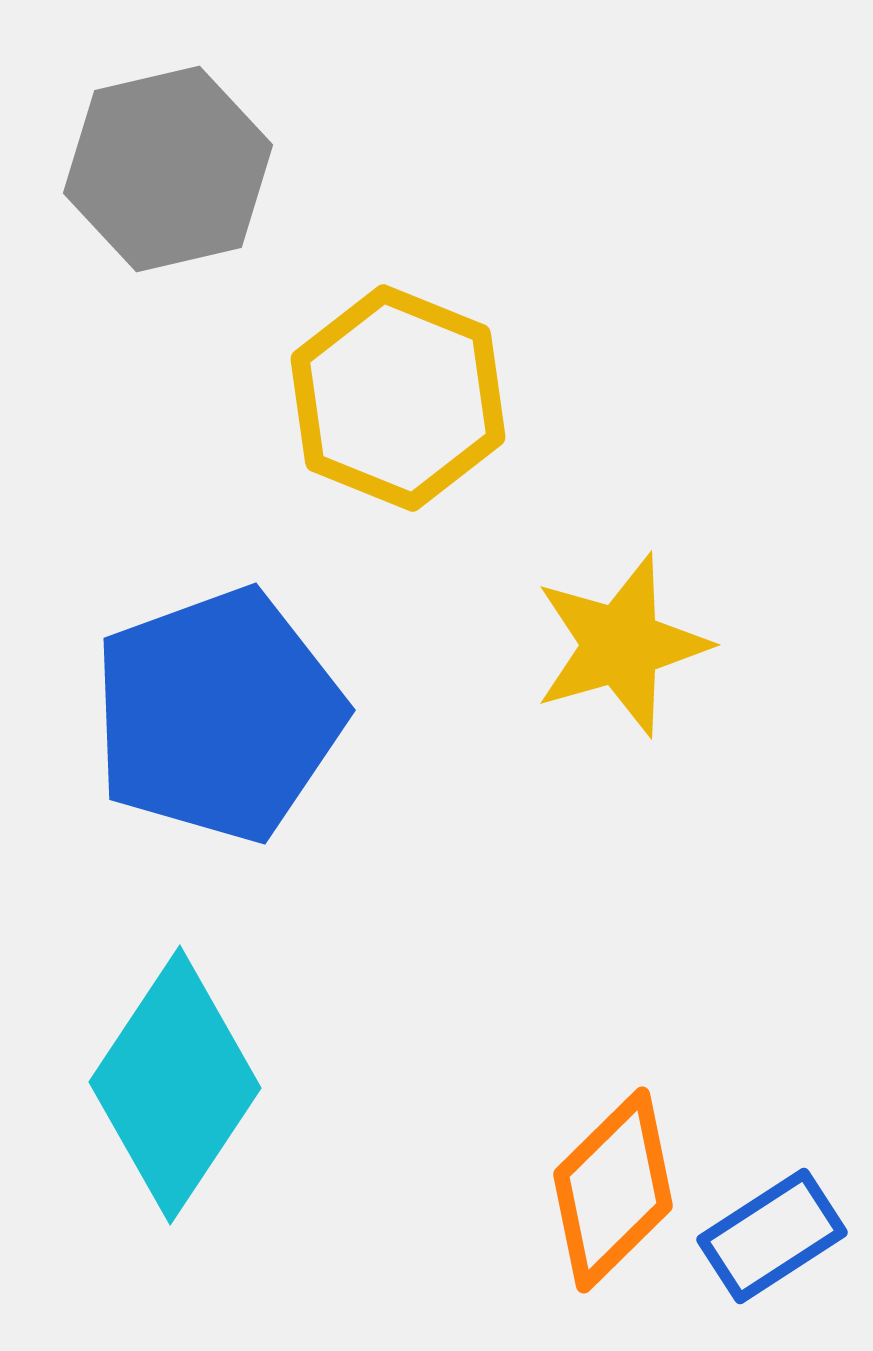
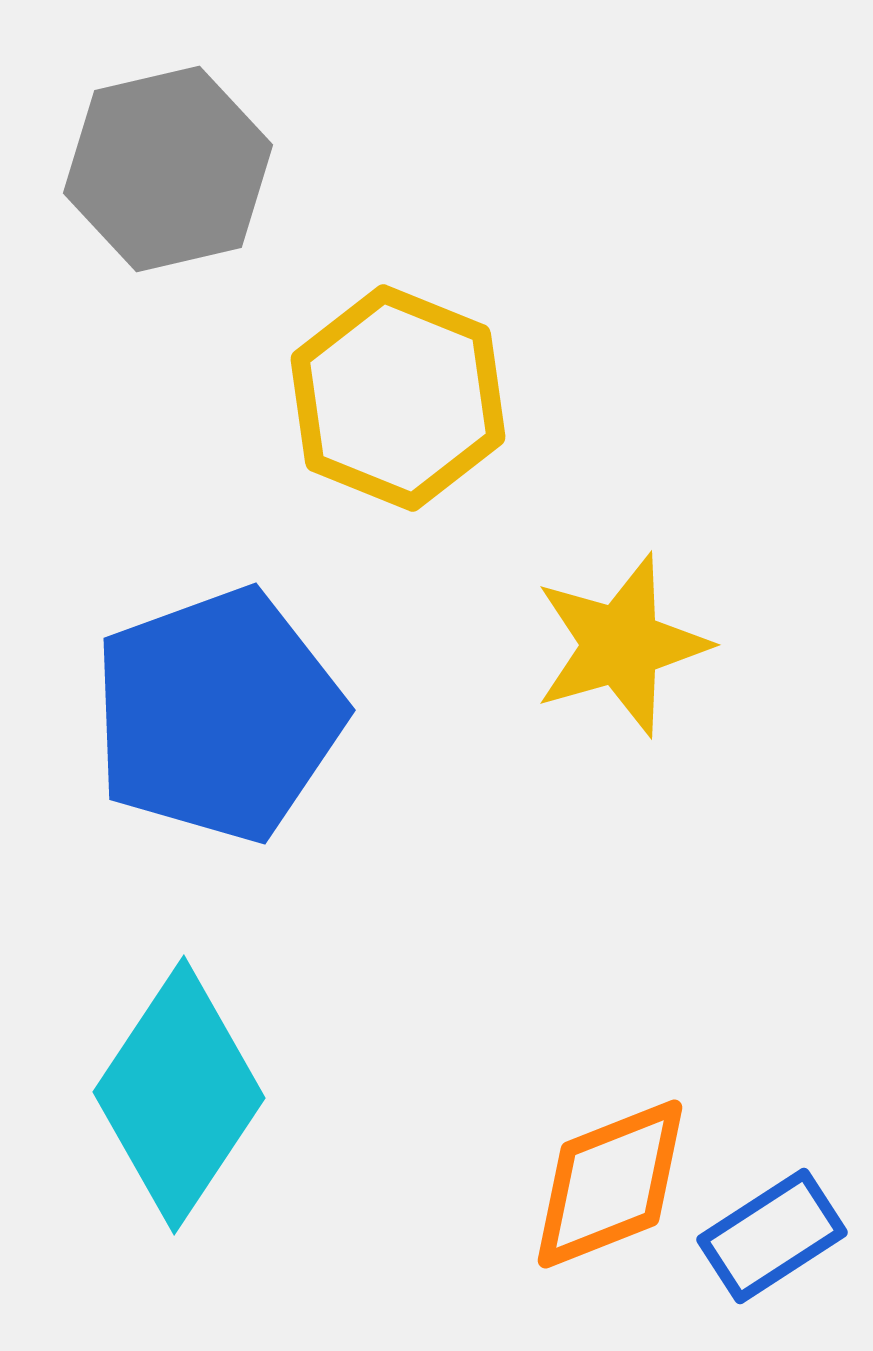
cyan diamond: moved 4 px right, 10 px down
orange diamond: moved 3 px left, 6 px up; rotated 23 degrees clockwise
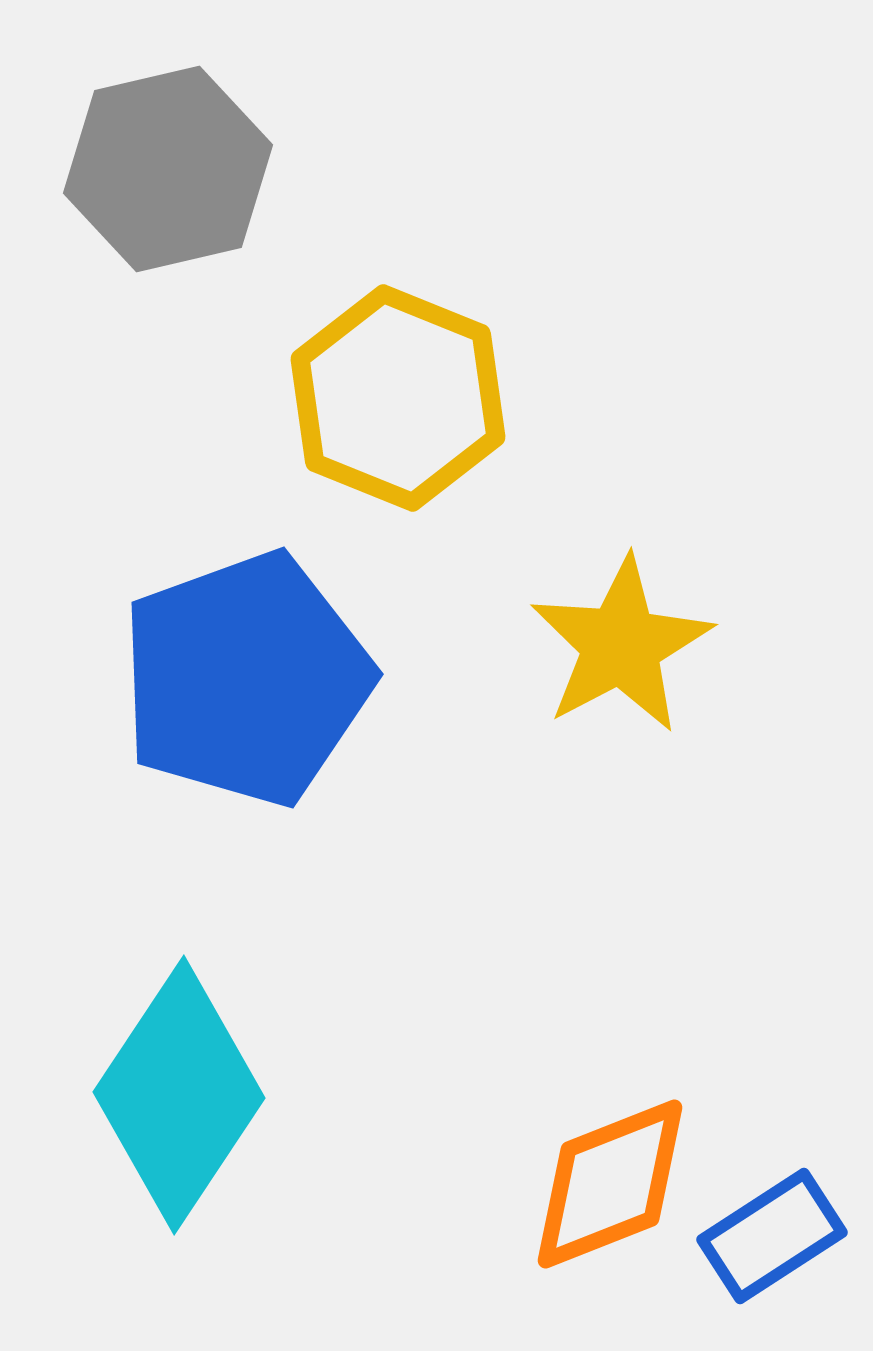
yellow star: rotated 12 degrees counterclockwise
blue pentagon: moved 28 px right, 36 px up
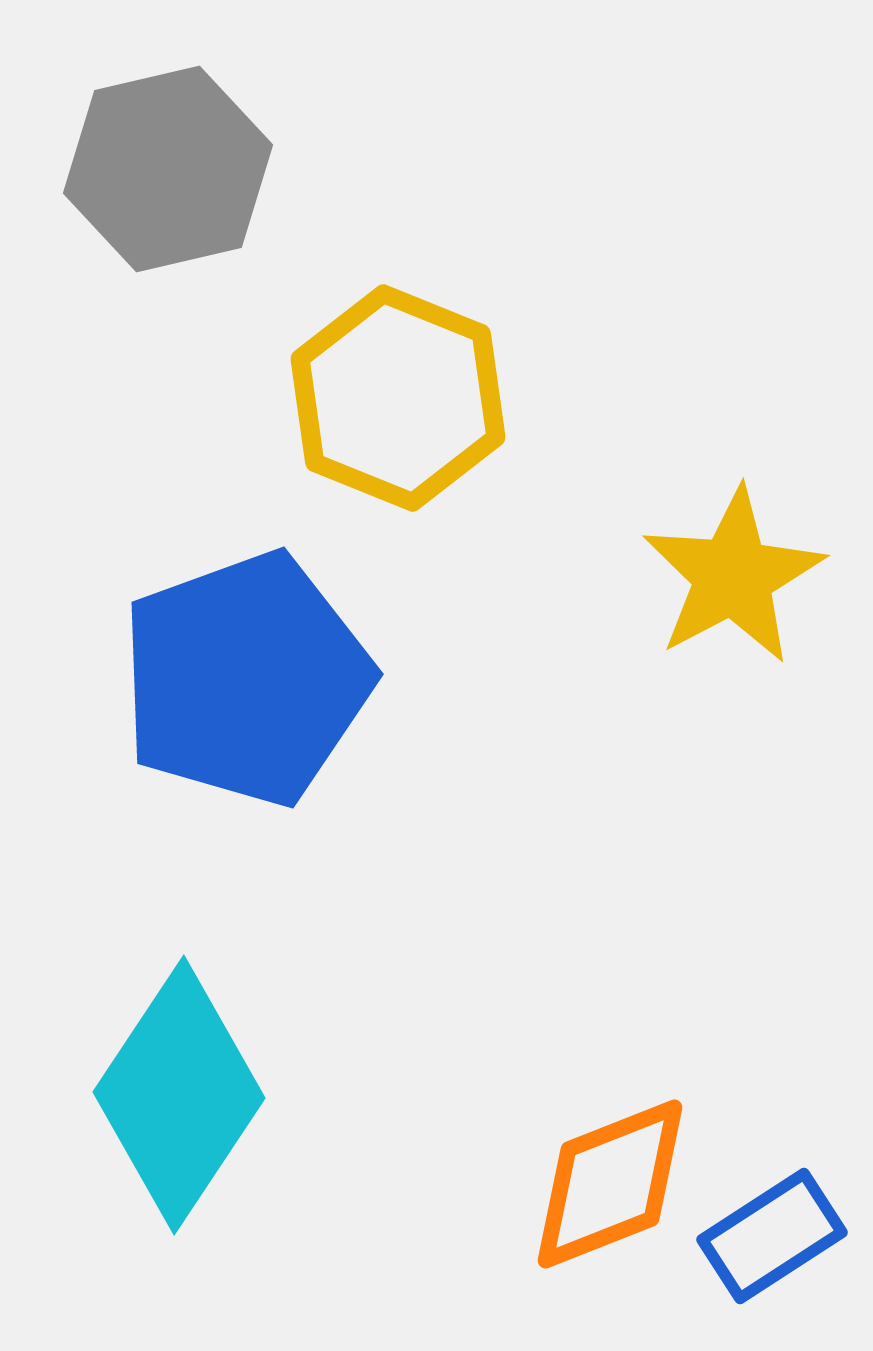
yellow star: moved 112 px right, 69 px up
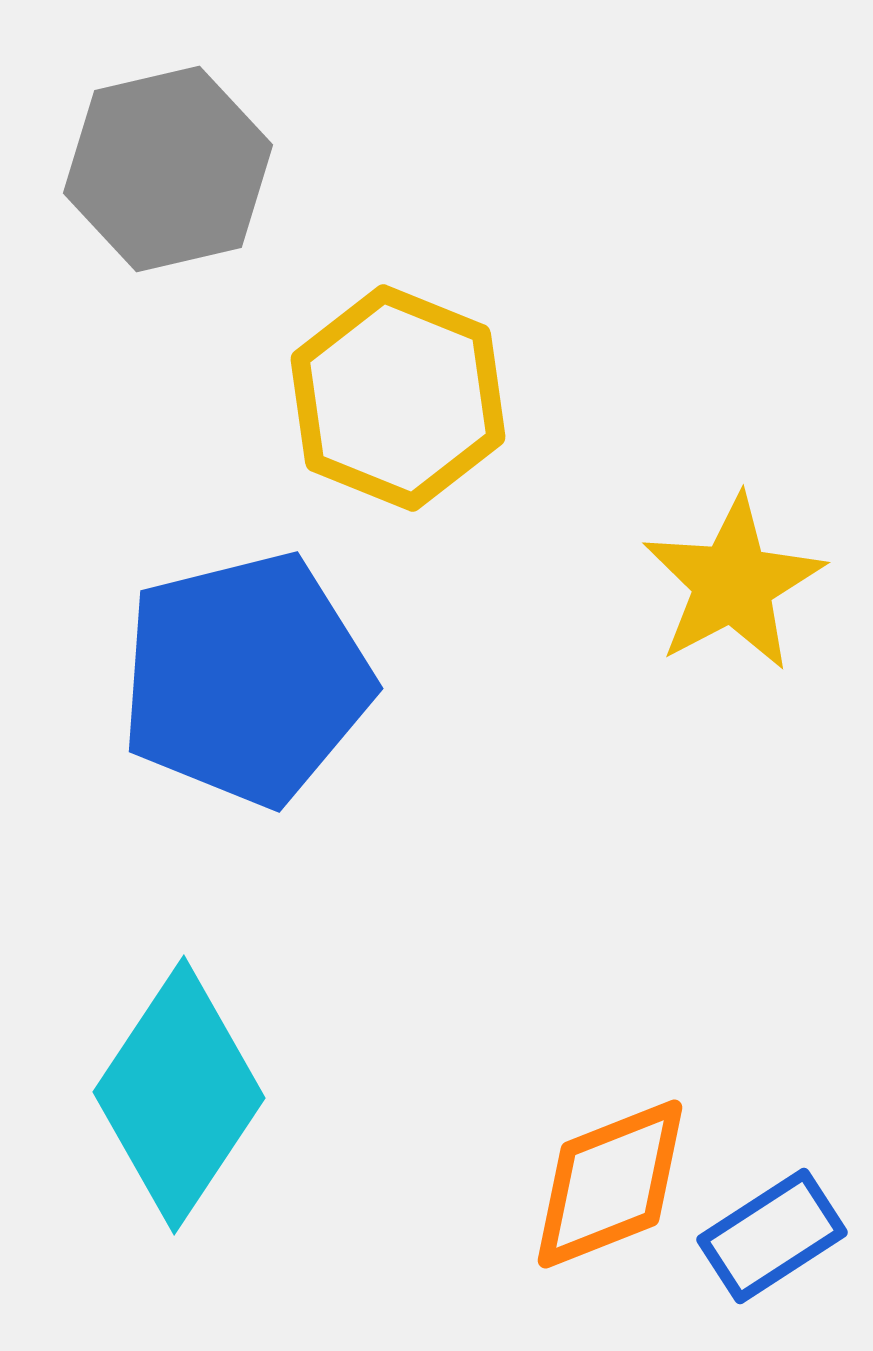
yellow star: moved 7 px down
blue pentagon: rotated 6 degrees clockwise
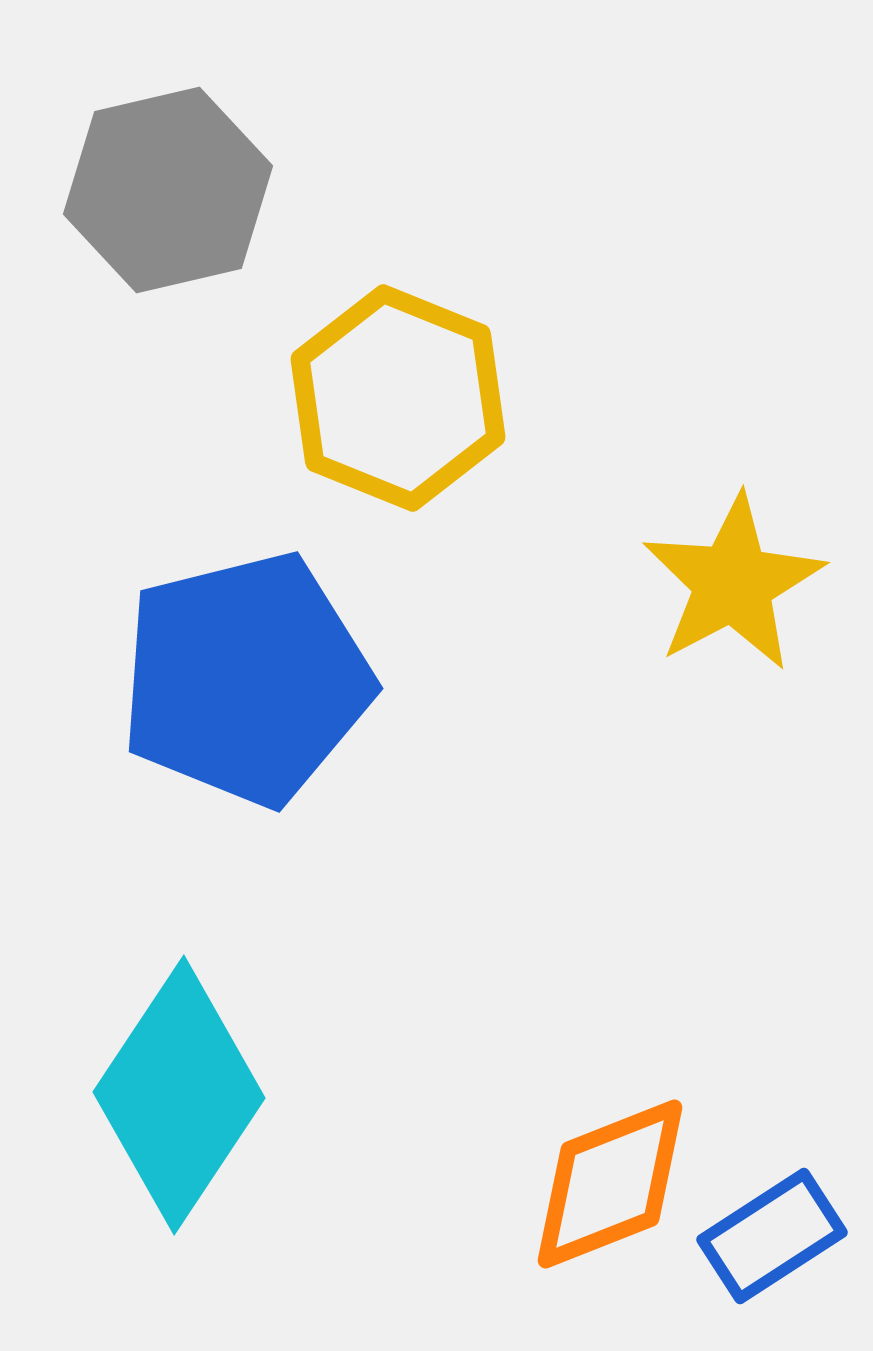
gray hexagon: moved 21 px down
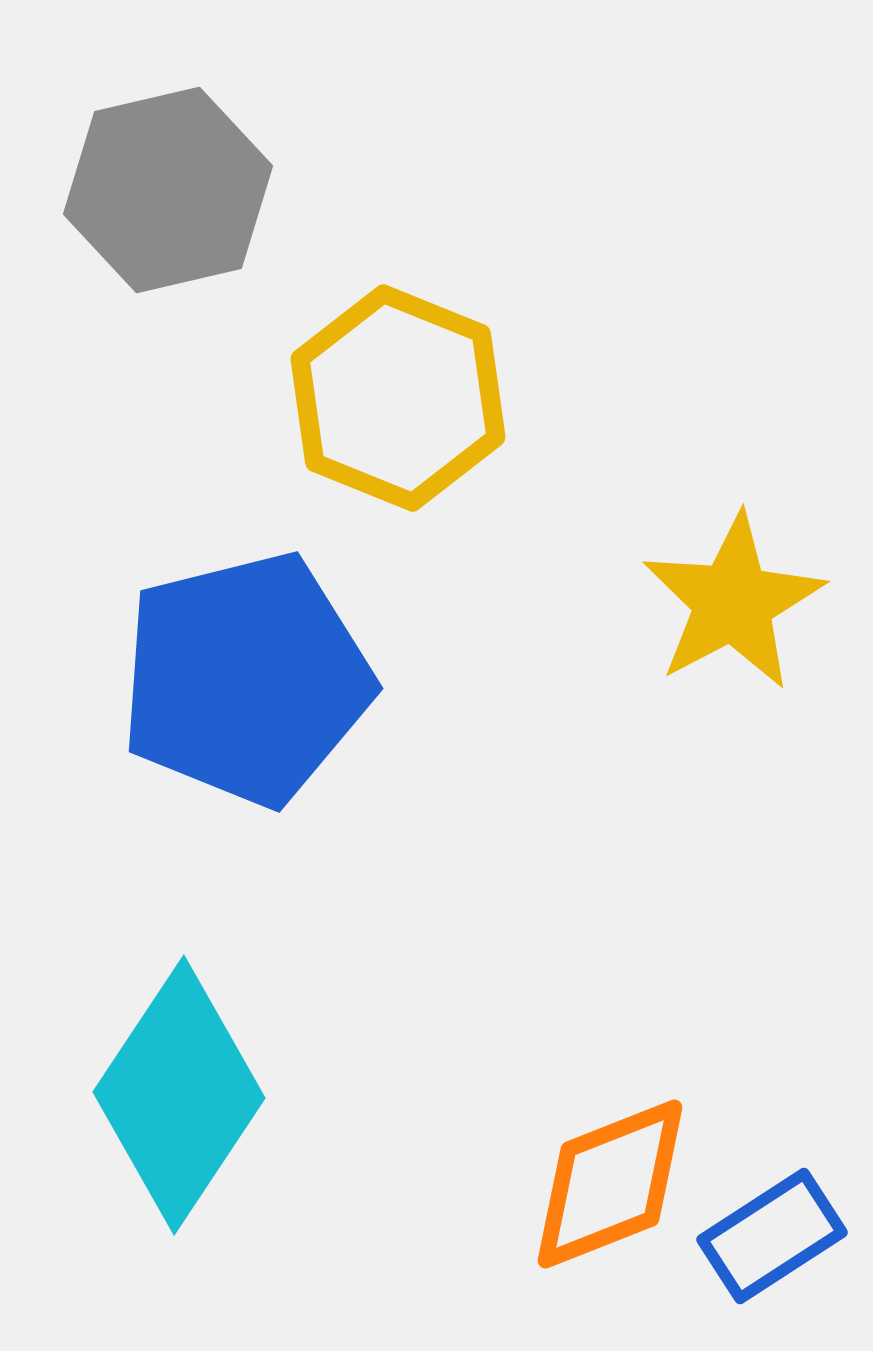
yellow star: moved 19 px down
